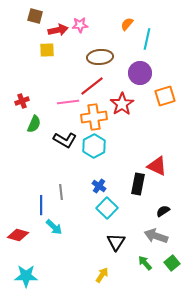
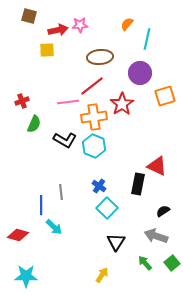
brown square: moved 6 px left
cyan hexagon: rotated 10 degrees counterclockwise
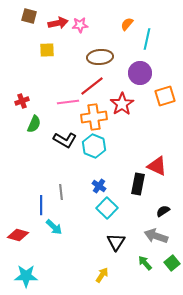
red arrow: moved 7 px up
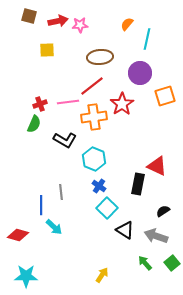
red arrow: moved 2 px up
red cross: moved 18 px right, 3 px down
cyan hexagon: moved 13 px down
black triangle: moved 9 px right, 12 px up; rotated 30 degrees counterclockwise
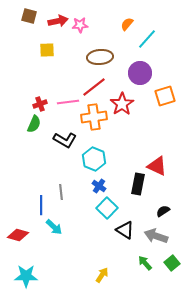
cyan line: rotated 30 degrees clockwise
red line: moved 2 px right, 1 px down
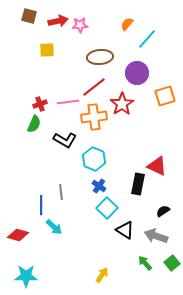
purple circle: moved 3 px left
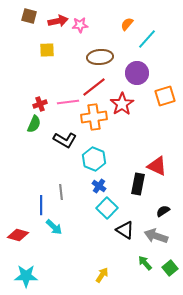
green square: moved 2 px left, 5 px down
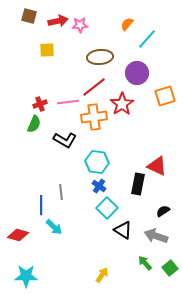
cyan hexagon: moved 3 px right, 3 px down; rotated 15 degrees counterclockwise
black triangle: moved 2 px left
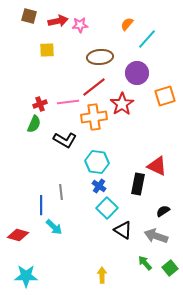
yellow arrow: rotated 35 degrees counterclockwise
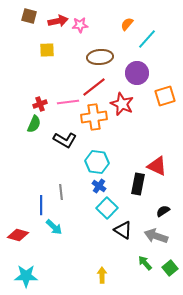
red star: rotated 15 degrees counterclockwise
